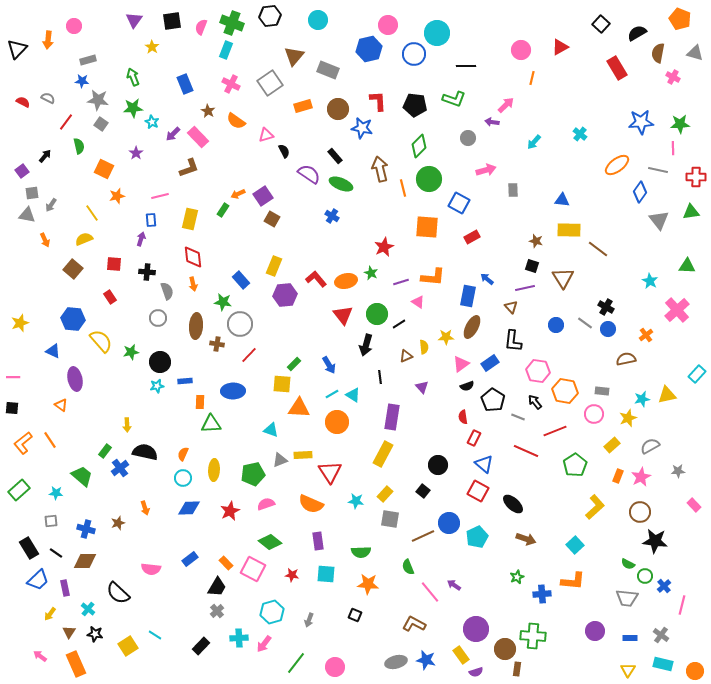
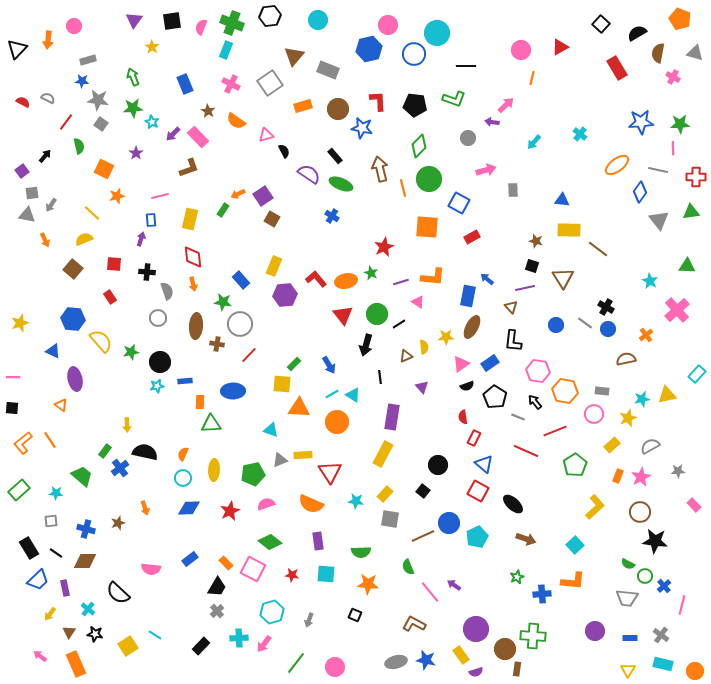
yellow line at (92, 213): rotated 12 degrees counterclockwise
black pentagon at (493, 400): moved 2 px right, 3 px up
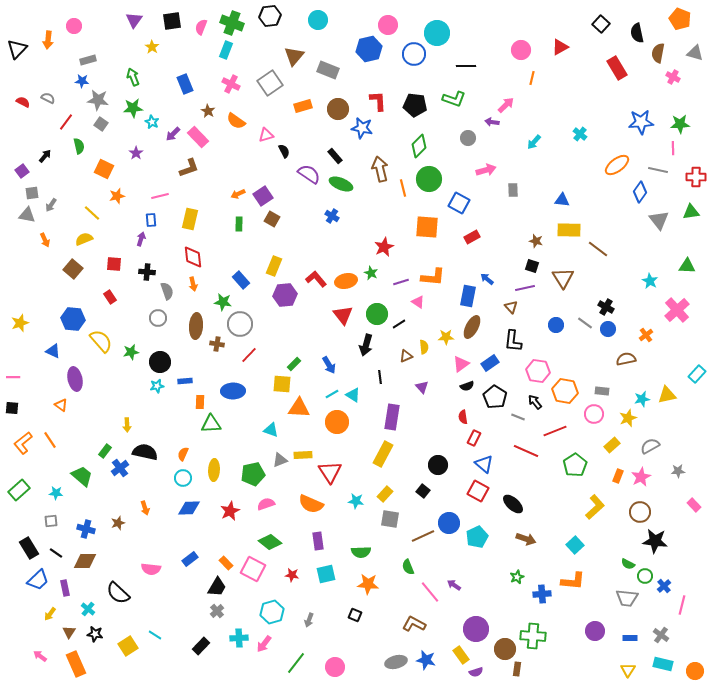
black semicircle at (637, 33): rotated 72 degrees counterclockwise
green rectangle at (223, 210): moved 16 px right, 14 px down; rotated 32 degrees counterclockwise
cyan square at (326, 574): rotated 18 degrees counterclockwise
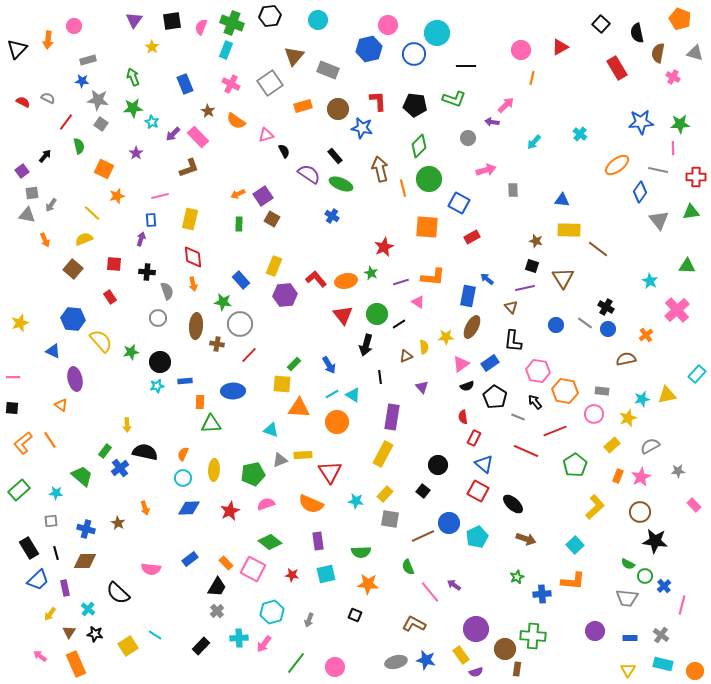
brown star at (118, 523): rotated 24 degrees counterclockwise
black line at (56, 553): rotated 40 degrees clockwise
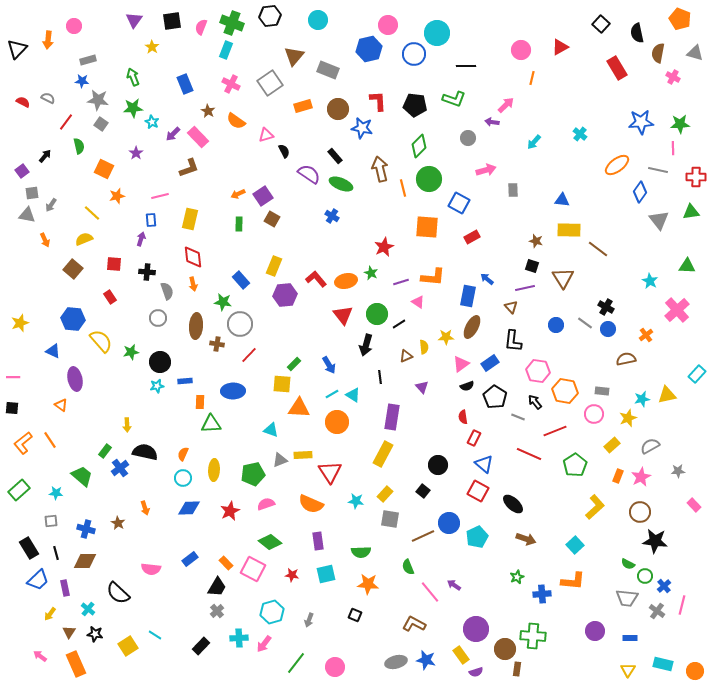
red line at (526, 451): moved 3 px right, 3 px down
gray cross at (661, 635): moved 4 px left, 24 px up
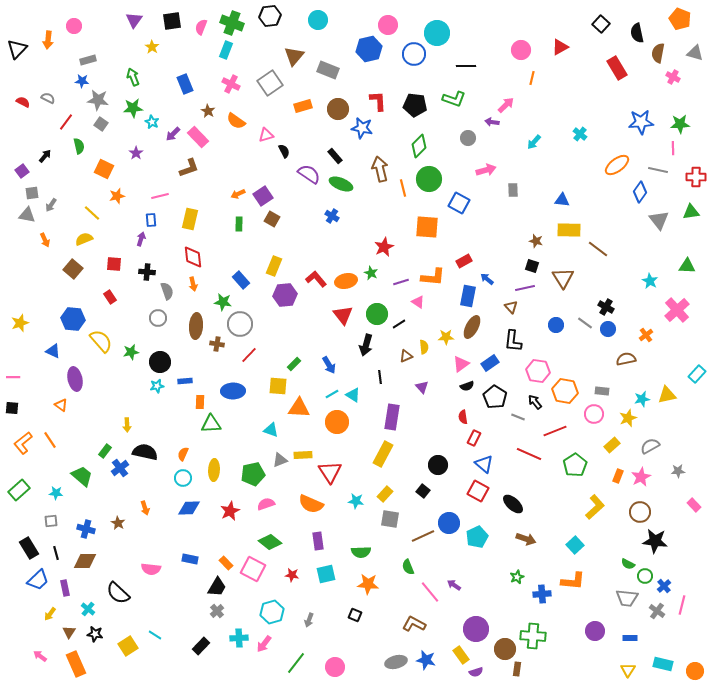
red rectangle at (472, 237): moved 8 px left, 24 px down
yellow square at (282, 384): moved 4 px left, 2 px down
blue rectangle at (190, 559): rotated 49 degrees clockwise
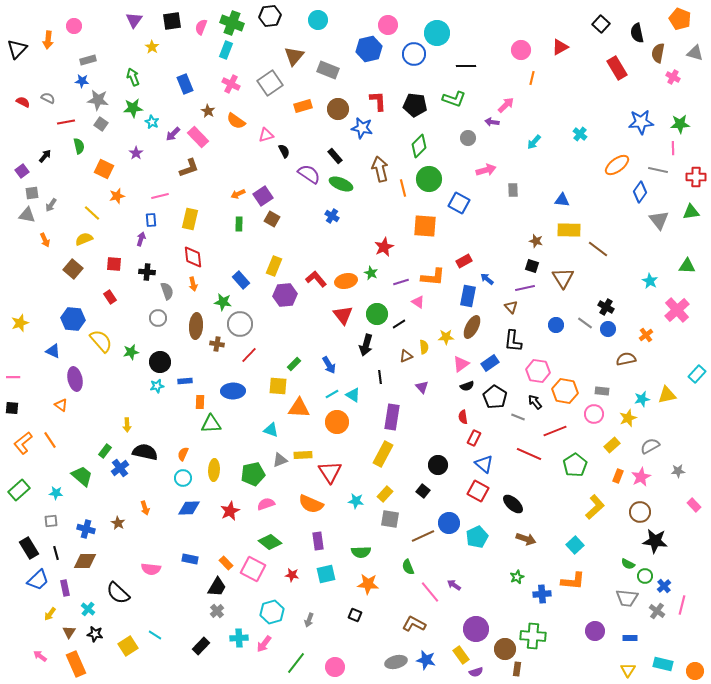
red line at (66, 122): rotated 42 degrees clockwise
orange square at (427, 227): moved 2 px left, 1 px up
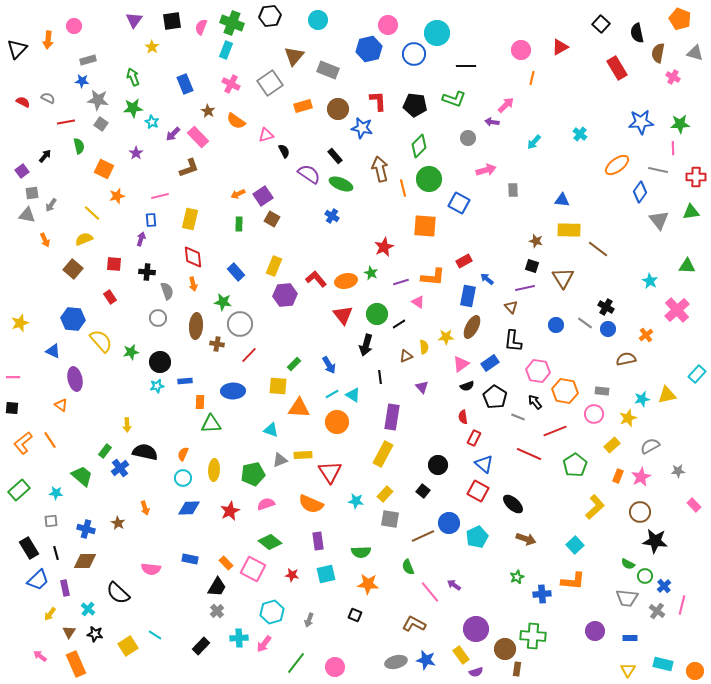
blue rectangle at (241, 280): moved 5 px left, 8 px up
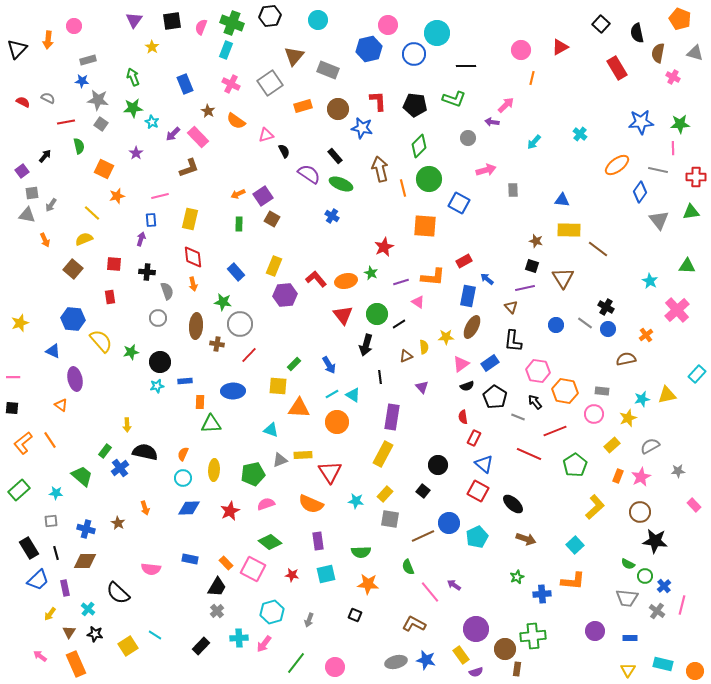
red rectangle at (110, 297): rotated 24 degrees clockwise
green cross at (533, 636): rotated 10 degrees counterclockwise
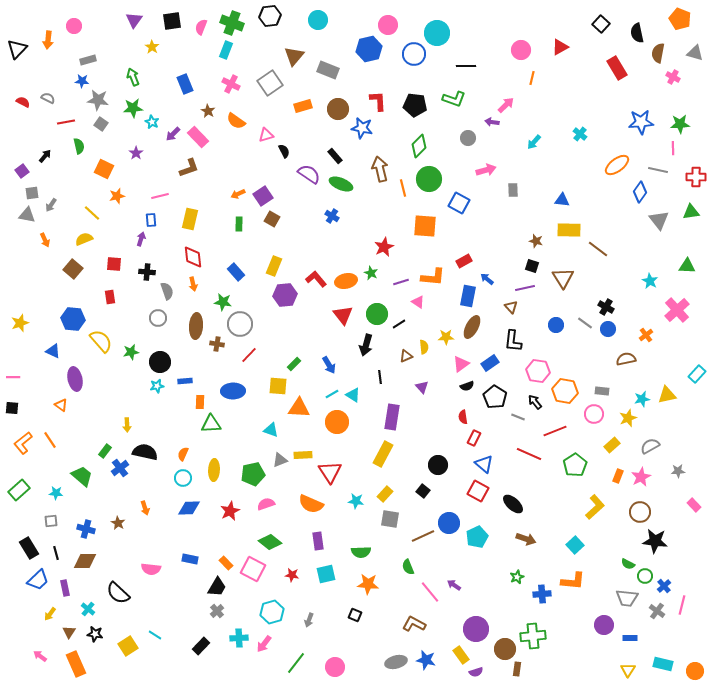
purple circle at (595, 631): moved 9 px right, 6 px up
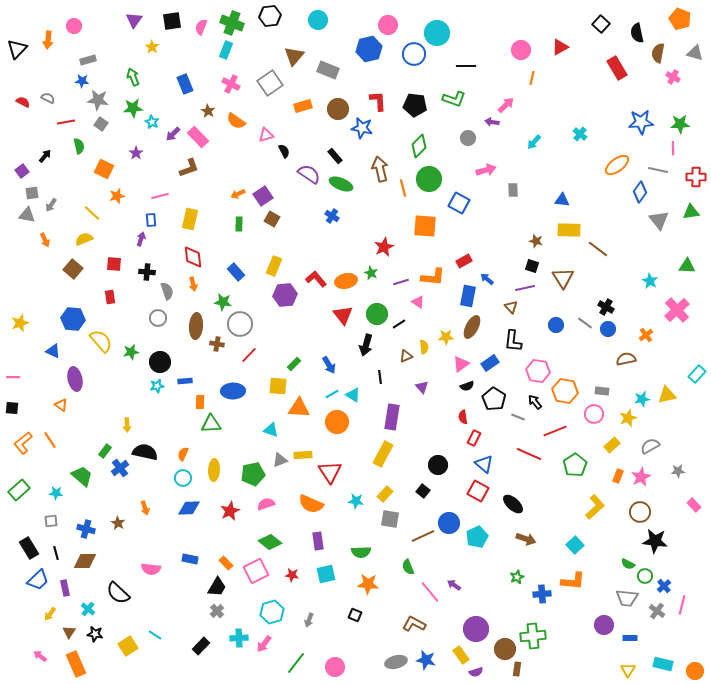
black pentagon at (495, 397): moved 1 px left, 2 px down
pink square at (253, 569): moved 3 px right, 2 px down; rotated 35 degrees clockwise
